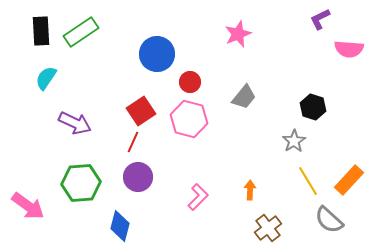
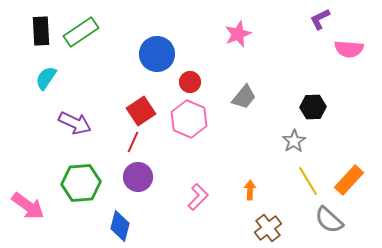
black hexagon: rotated 20 degrees counterclockwise
pink hexagon: rotated 9 degrees clockwise
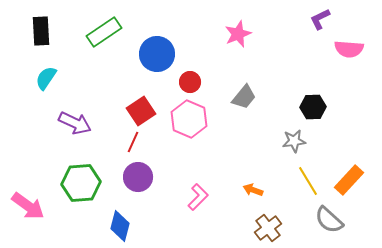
green rectangle: moved 23 px right
gray star: rotated 25 degrees clockwise
orange arrow: moved 3 px right; rotated 72 degrees counterclockwise
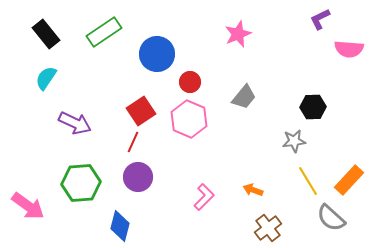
black rectangle: moved 5 px right, 3 px down; rotated 36 degrees counterclockwise
pink L-shape: moved 6 px right
gray semicircle: moved 2 px right, 2 px up
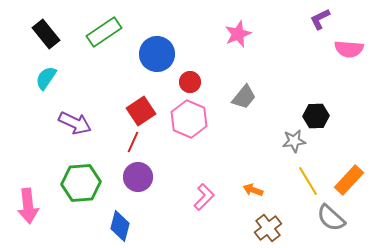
black hexagon: moved 3 px right, 9 px down
pink arrow: rotated 48 degrees clockwise
